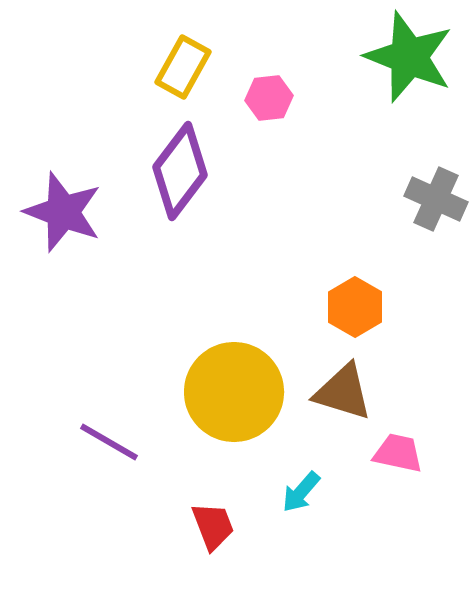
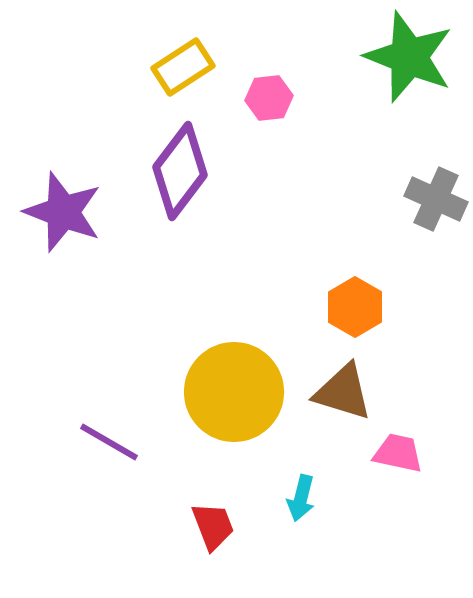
yellow rectangle: rotated 28 degrees clockwise
cyan arrow: moved 6 px down; rotated 27 degrees counterclockwise
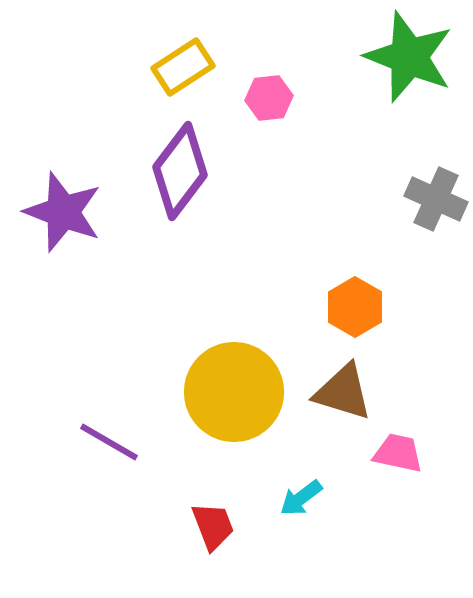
cyan arrow: rotated 39 degrees clockwise
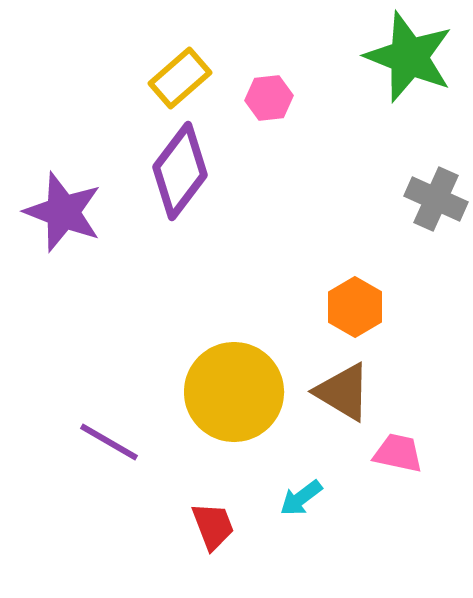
yellow rectangle: moved 3 px left, 11 px down; rotated 8 degrees counterclockwise
brown triangle: rotated 14 degrees clockwise
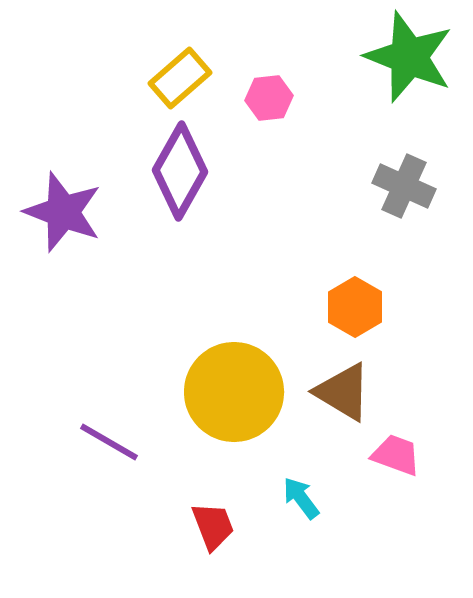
purple diamond: rotated 8 degrees counterclockwise
gray cross: moved 32 px left, 13 px up
pink trapezoid: moved 2 px left, 2 px down; rotated 8 degrees clockwise
cyan arrow: rotated 90 degrees clockwise
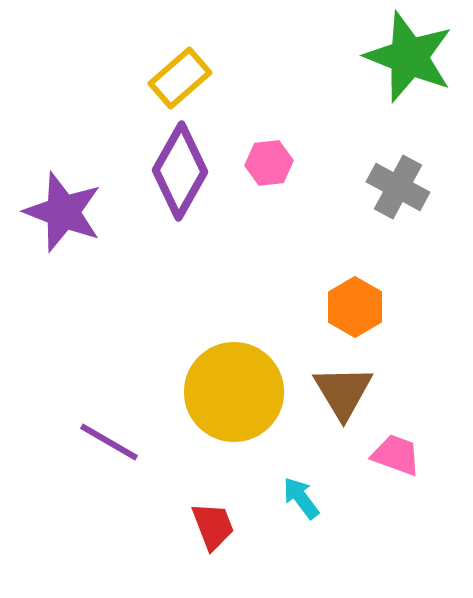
pink hexagon: moved 65 px down
gray cross: moved 6 px left, 1 px down; rotated 4 degrees clockwise
brown triangle: rotated 28 degrees clockwise
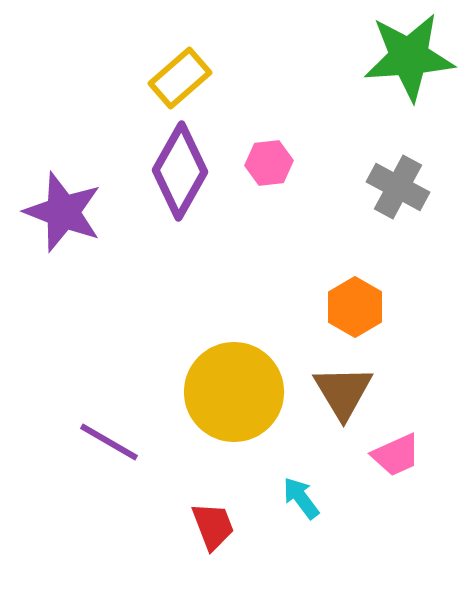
green star: rotated 26 degrees counterclockwise
pink trapezoid: rotated 136 degrees clockwise
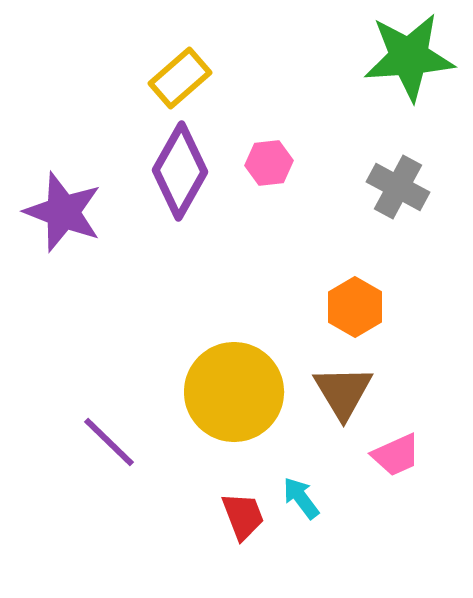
purple line: rotated 14 degrees clockwise
red trapezoid: moved 30 px right, 10 px up
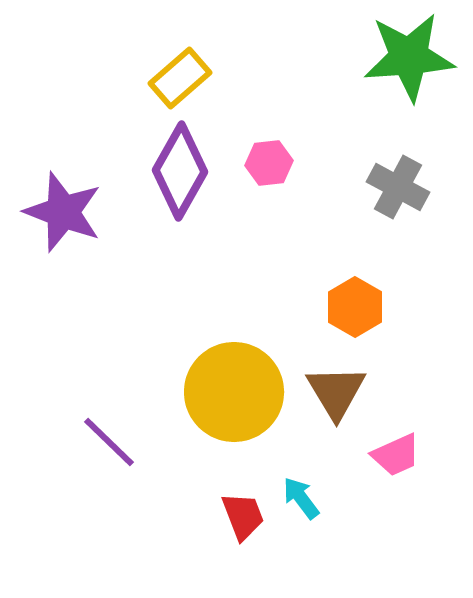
brown triangle: moved 7 px left
